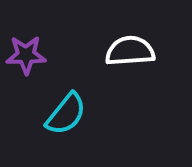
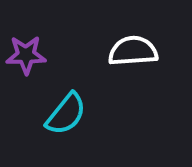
white semicircle: moved 3 px right
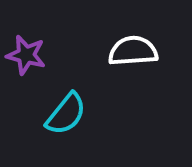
purple star: rotated 15 degrees clockwise
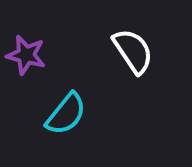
white semicircle: rotated 60 degrees clockwise
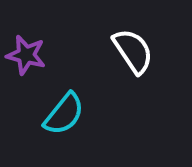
cyan semicircle: moved 2 px left
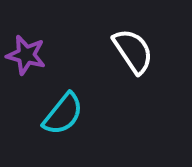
cyan semicircle: moved 1 px left
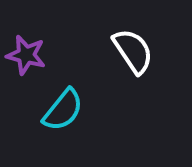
cyan semicircle: moved 4 px up
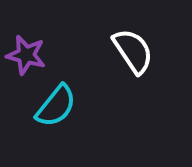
cyan semicircle: moved 7 px left, 4 px up
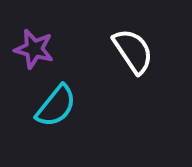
purple star: moved 8 px right, 6 px up
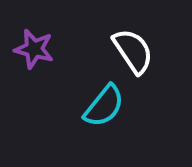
cyan semicircle: moved 48 px right
